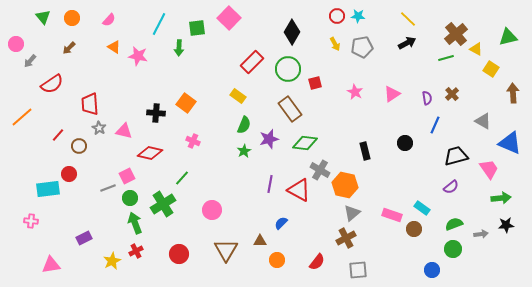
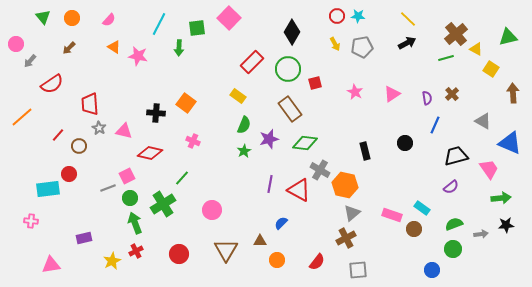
purple rectangle at (84, 238): rotated 14 degrees clockwise
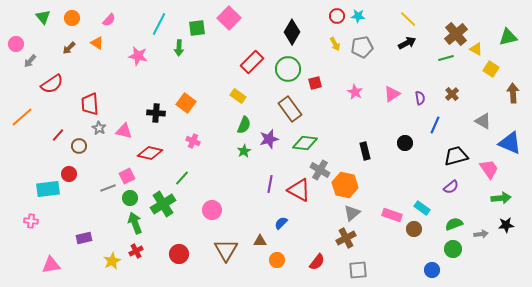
orange triangle at (114, 47): moved 17 px left, 4 px up
purple semicircle at (427, 98): moved 7 px left
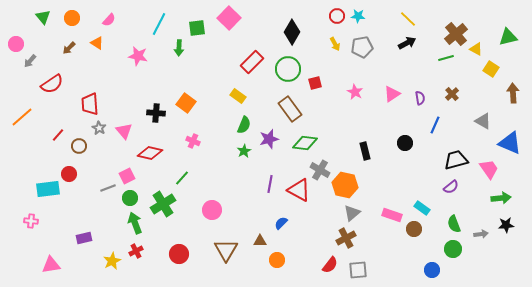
pink triangle at (124, 131): rotated 36 degrees clockwise
black trapezoid at (456, 156): moved 4 px down
green semicircle at (454, 224): rotated 90 degrees counterclockwise
red semicircle at (317, 262): moved 13 px right, 3 px down
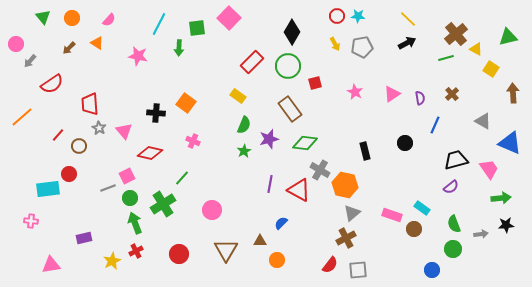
green circle at (288, 69): moved 3 px up
